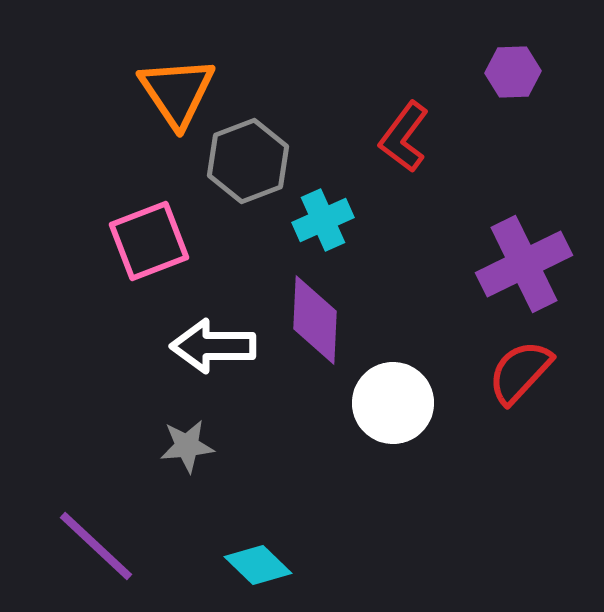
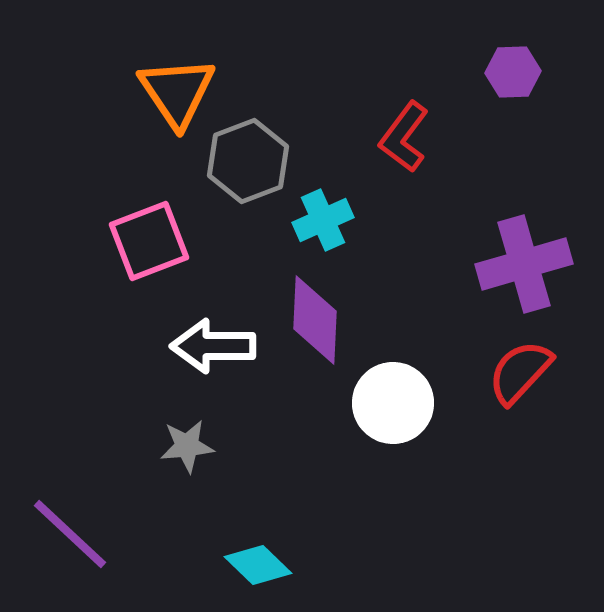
purple cross: rotated 10 degrees clockwise
purple line: moved 26 px left, 12 px up
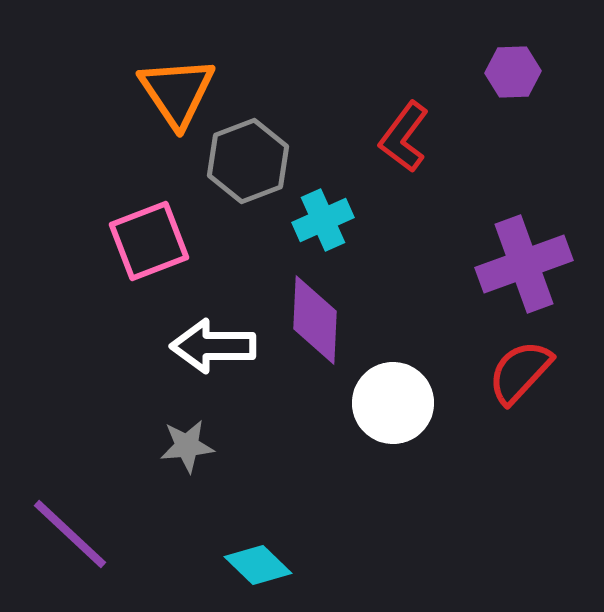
purple cross: rotated 4 degrees counterclockwise
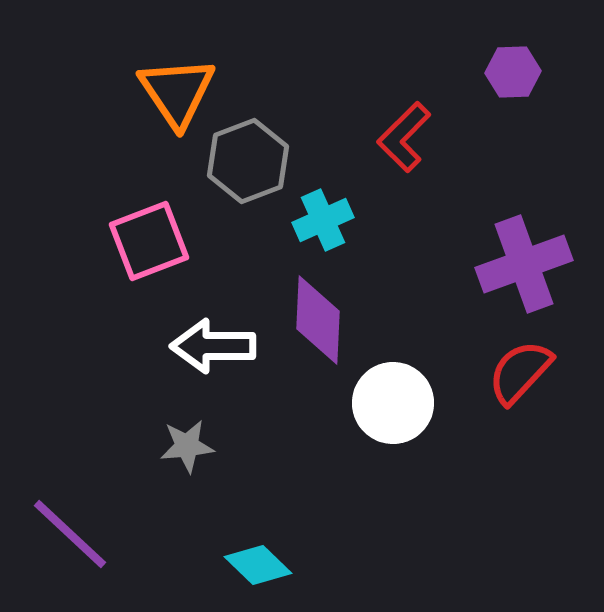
red L-shape: rotated 8 degrees clockwise
purple diamond: moved 3 px right
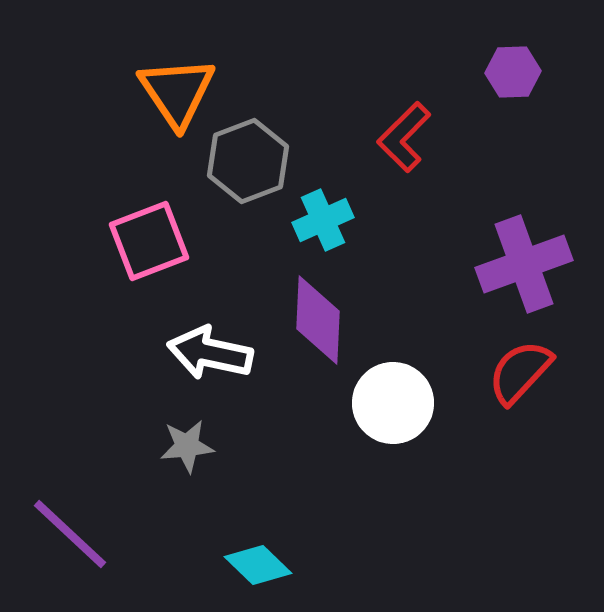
white arrow: moved 3 px left, 7 px down; rotated 12 degrees clockwise
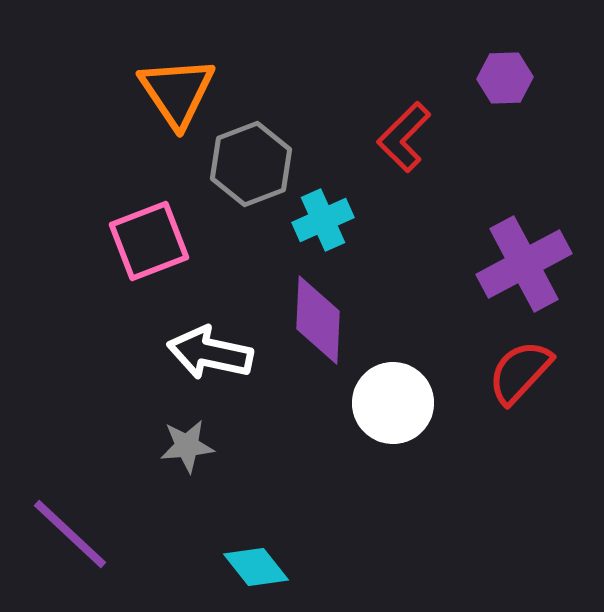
purple hexagon: moved 8 px left, 6 px down
gray hexagon: moved 3 px right, 3 px down
purple cross: rotated 8 degrees counterclockwise
cyan diamond: moved 2 px left, 2 px down; rotated 8 degrees clockwise
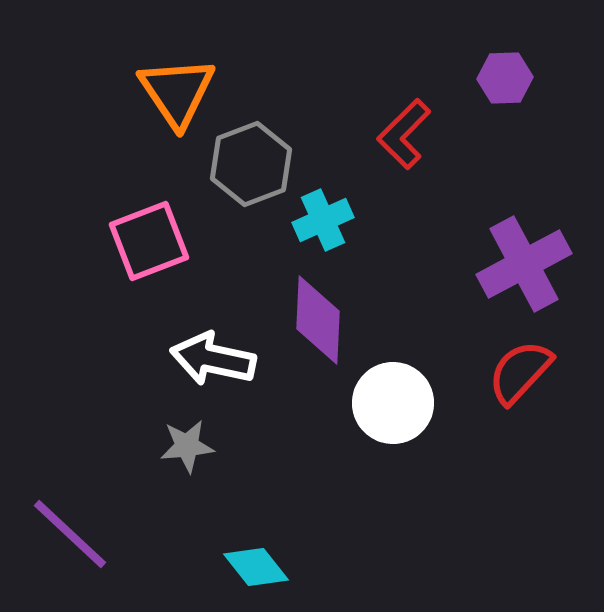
red L-shape: moved 3 px up
white arrow: moved 3 px right, 6 px down
